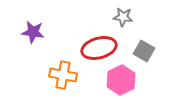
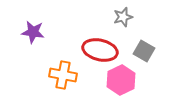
gray star: rotated 24 degrees counterclockwise
red ellipse: moved 1 px right, 2 px down; rotated 28 degrees clockwise
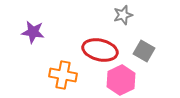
gray star: moved 2 px up
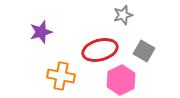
purple star: moved 8 px right; rotated 25 degrees counterclockwise
red ellipse: rotated 28 degrees counterclockwise
orange cross: moved 2 px left, 1 px down
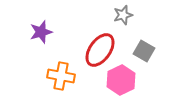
red ellipse: rotated 40 degrees counterclockwise
